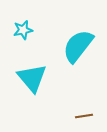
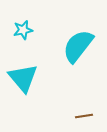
cyan triangle: moved 9 px left
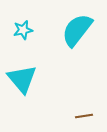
cyan semicircle: moved 1 px left, 16 px up
cyan triangle: moved 1 px left, 1 px down
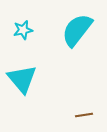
brown line: moved 1 px up
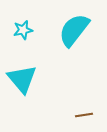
cyan semicircle: moved 3 px left
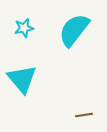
cyan star: moved 1 px right, 2 px up
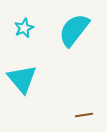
cyan star: rotated 12 degrees counterclockwise
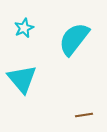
cyan semicircle: moved 9 px down
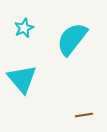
cyan semicircle: moved 2 px left
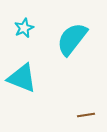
cyan triangle: moved 1 px up; rotated 28 degrees counterclockwise
brown line: moved 2 px right
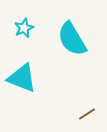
cyan semicircle: rotated 69 degrees counterclockwise
brown line: moved 1 px right, 1 px up; rotated 24 degrees counterclockwise
